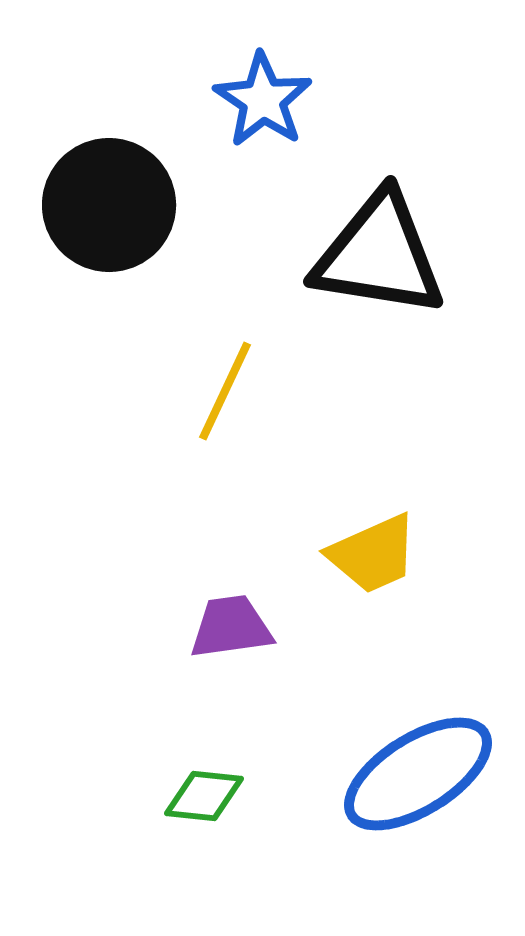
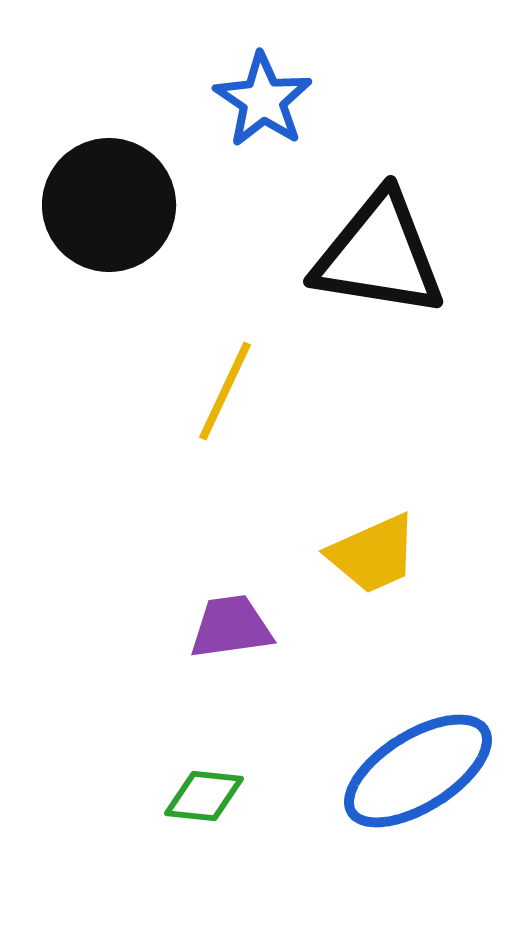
blue ellipse: moved 3 px up
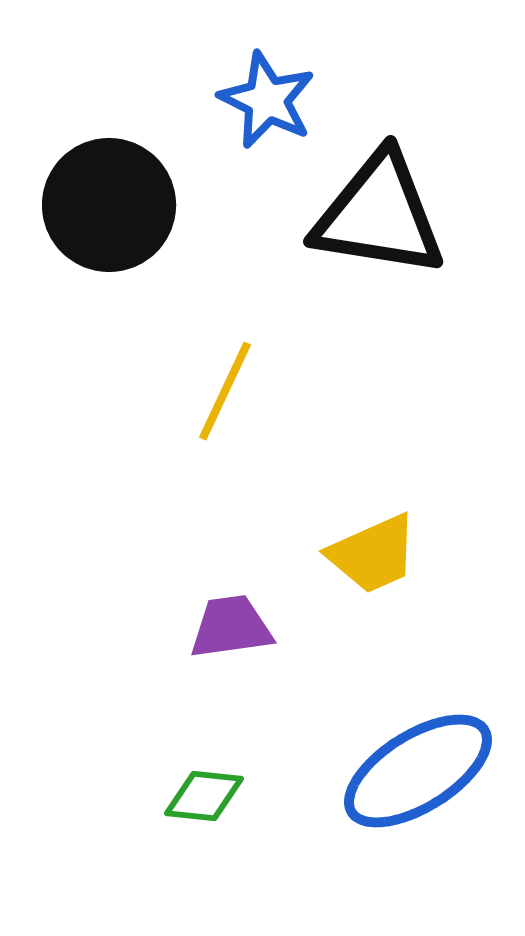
blue star: moved 4 px right; rotated 8 degrees counterclockwise
black triangle: moved 40 px up
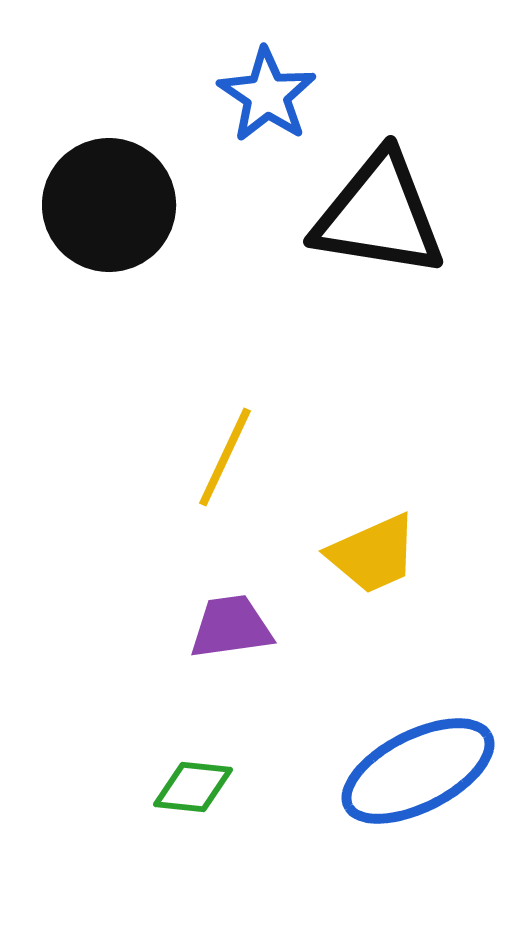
blue star: moved 5 px up; rotated 8 degrees clockwise
yellow line: moved 66 px down
blue ellipse: rotated 5 degrees clockwise
green diamond: moved 11 px left, 9 px up
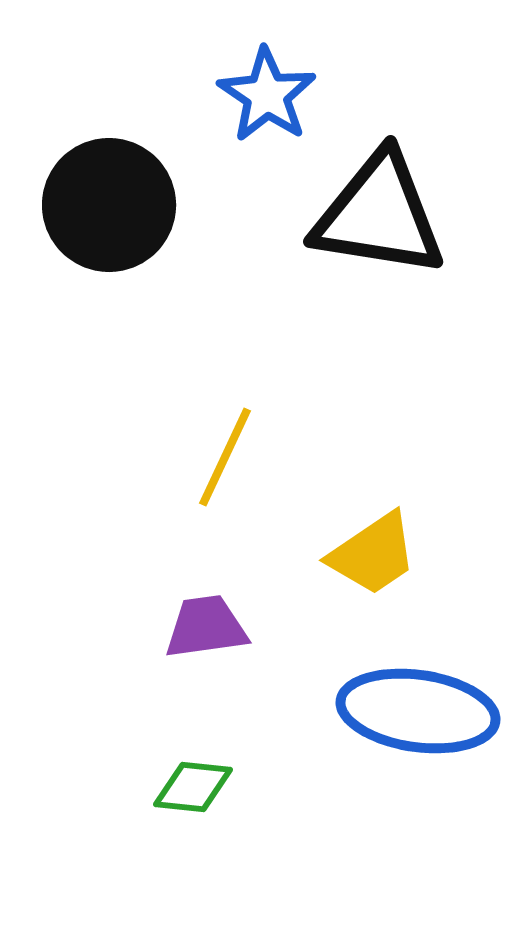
yellow trapezoid: rotated 10 degrees counterclockwise
purple trapezoid: moved 25 px left
blue ellipse: moved 60 px up; rotated 35 degrees clockwise
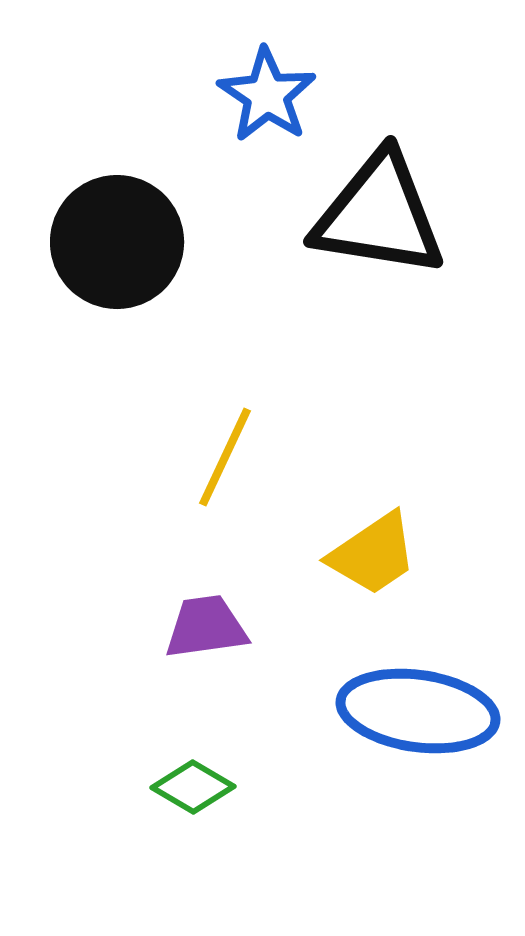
black circle: moved 8 px right, 37 px down
green diamond: rotated 24 degrees clockwise
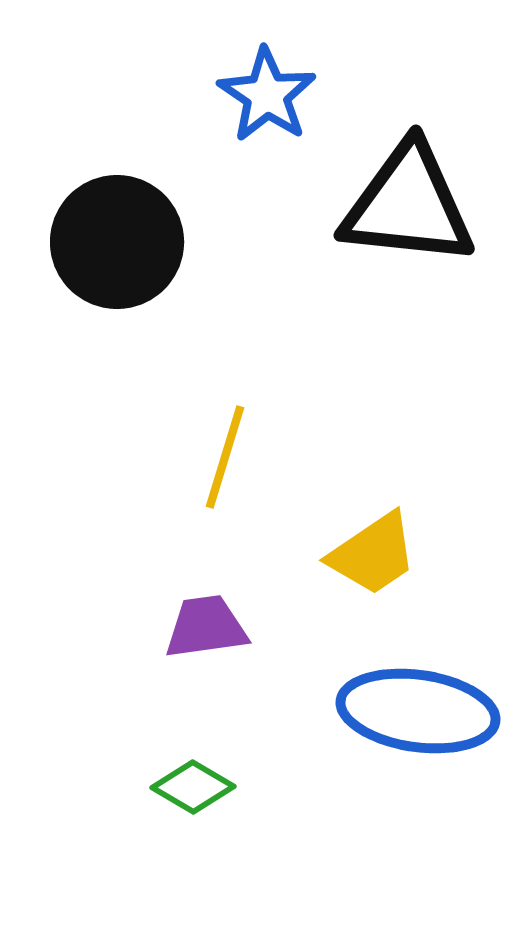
black triangle: moved 29 px right, 10 px up; rotated 3 degrees counterclockwise
yellow line: rotated 8 degrees counterclockwise
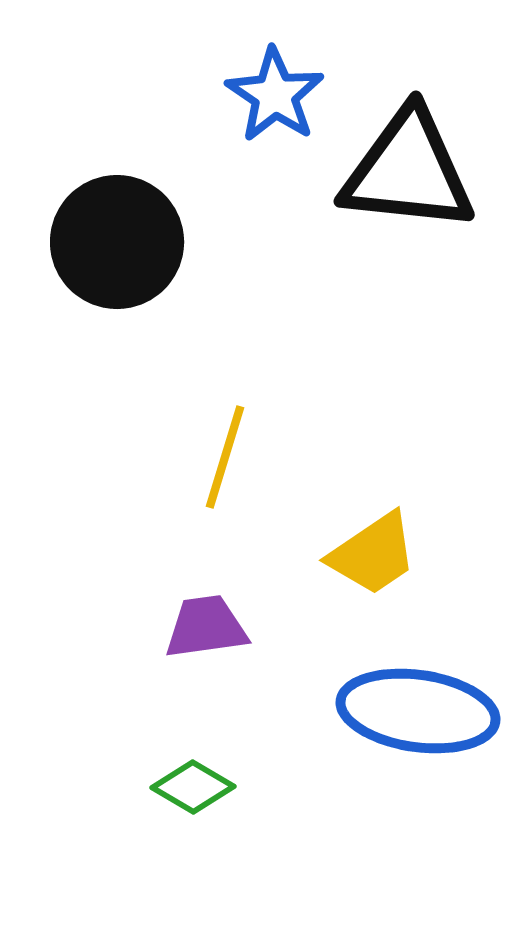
blue star: moved 8 px right
black triangle: moved 34 px up
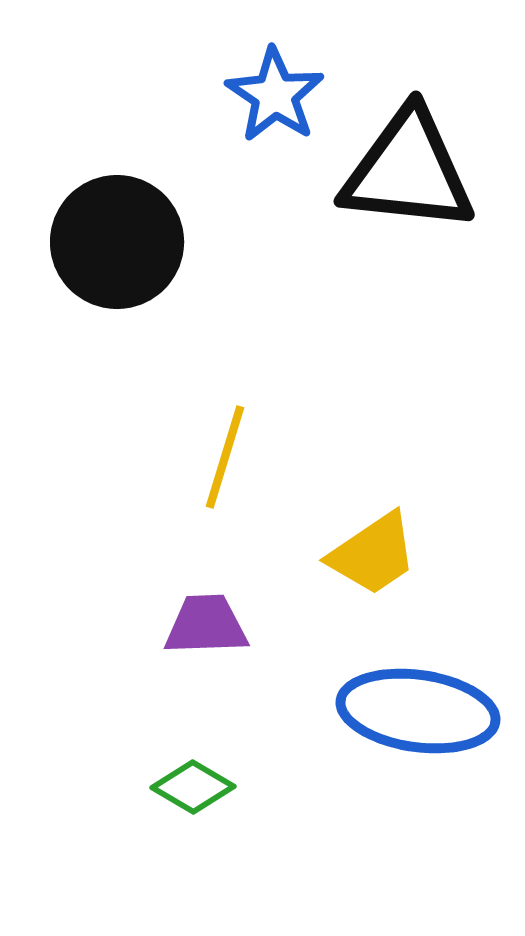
purple trapezoid: moved 2 px up; rotated 6 degrees clockwise
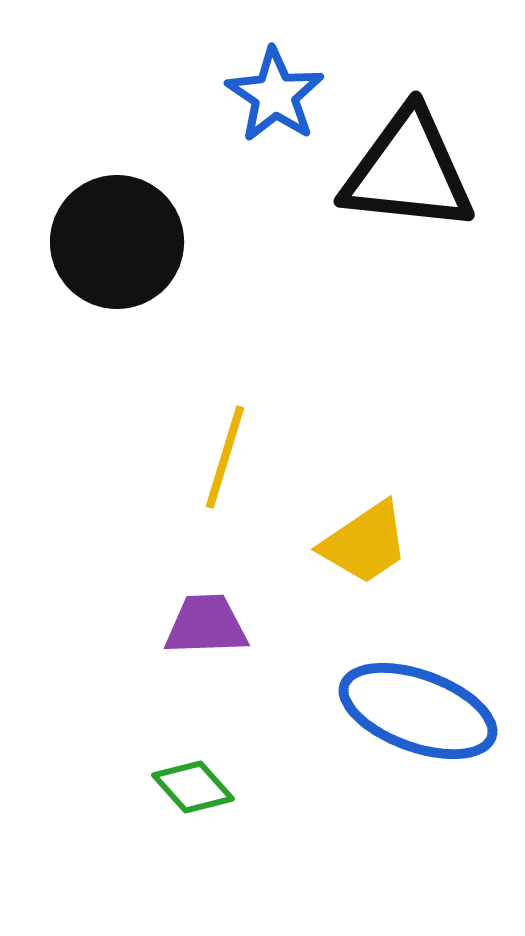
yellow trapezoid: moved 8 px left, 11 px up
blue ellipse: rotated 12 degrees clockwise
green diamond: rotated 18 degrees clockwise
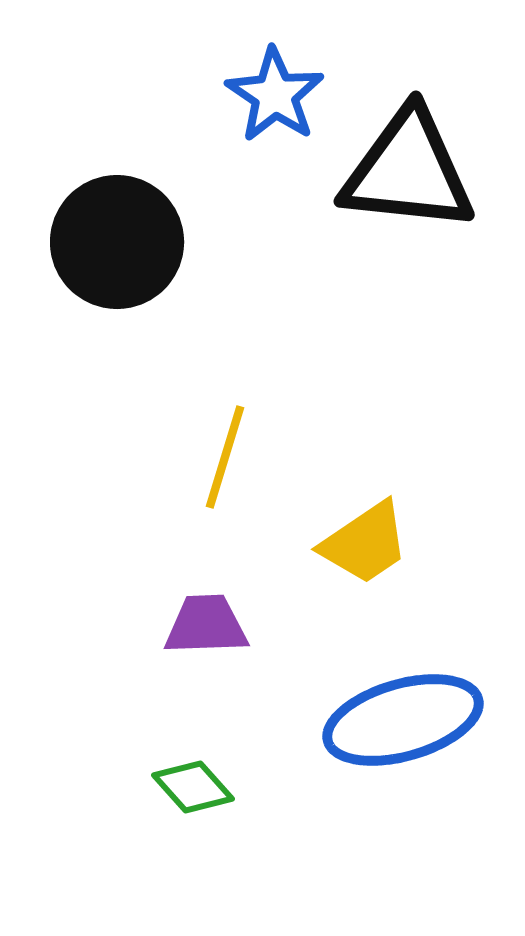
blue ellipse: moved 15 px left, 9 px down; rotated 36 degrees counterclockwise
